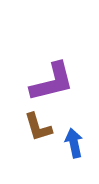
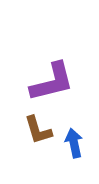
brown L-shape: moved 3 px down
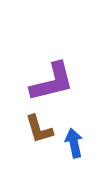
brown L-shape: moved 1 px right, 1 px up
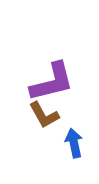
brown L-shape: moved 5 px right, 14 px up; rotated 12 degrees counterclockwise
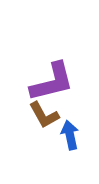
blue arrow: moved 4 px left, 8 px up
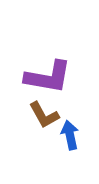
purple L-shape: moved 4 px left, 5 px up; rotated 24 degrees clockwise
